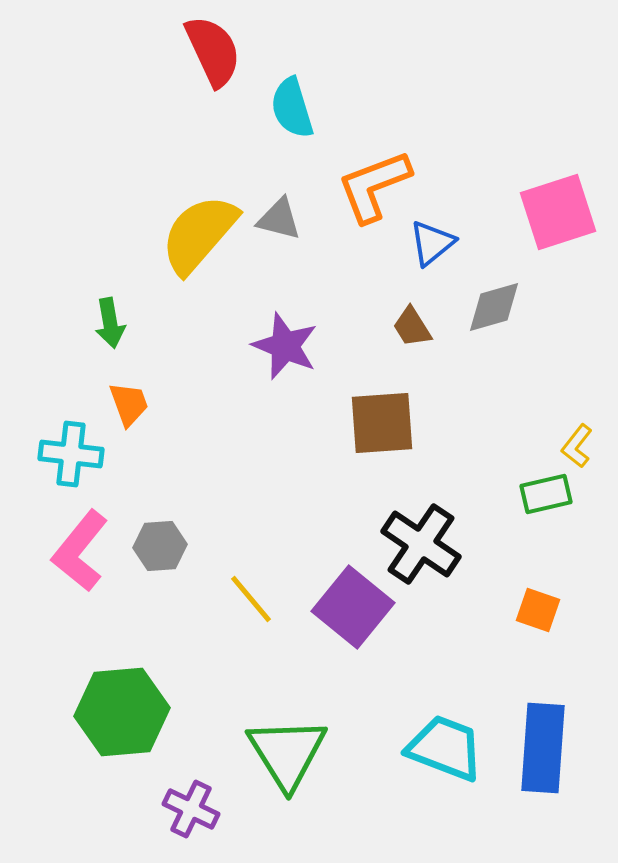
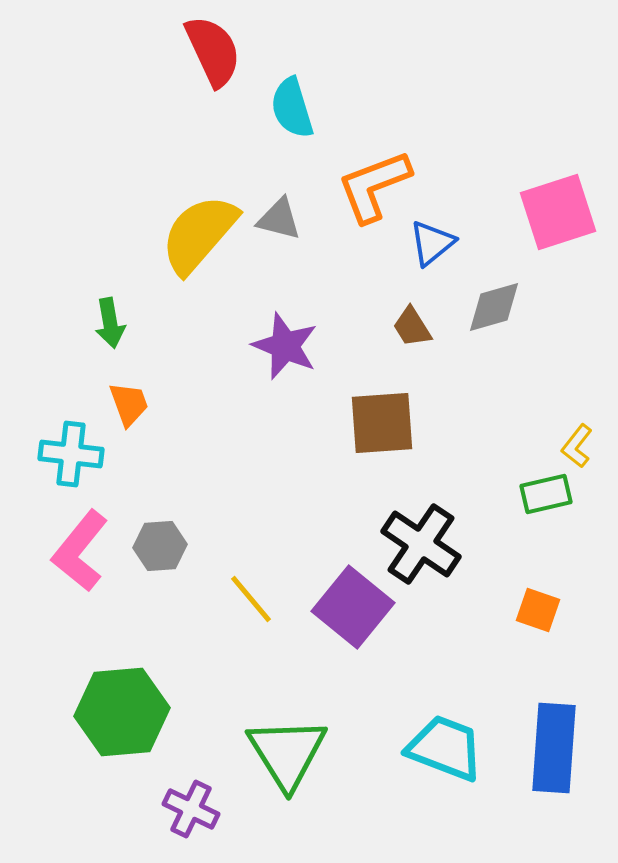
blue rectangle: moved 11 px right
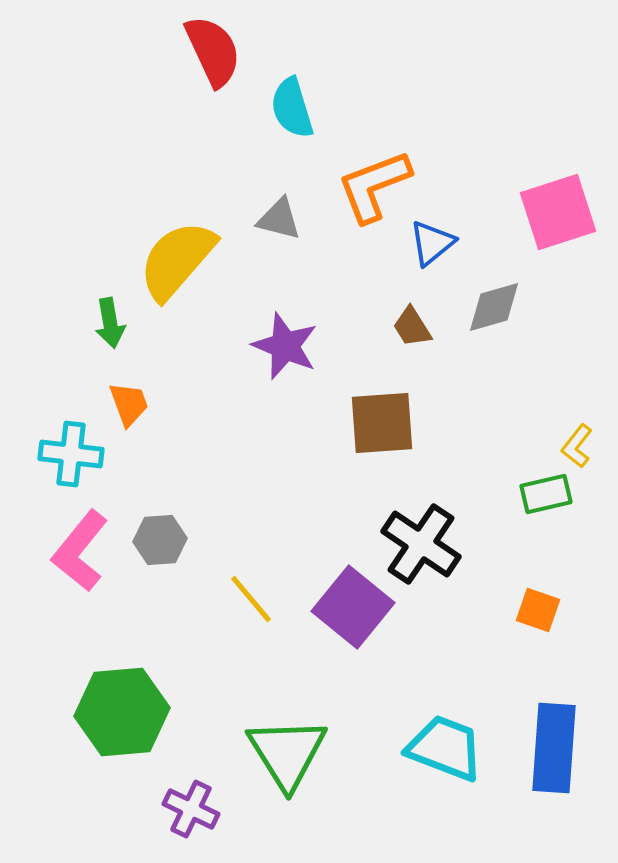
yellow semicircle: moved 22 px left, 26 px down
gray hexagon: moved 6 px up
